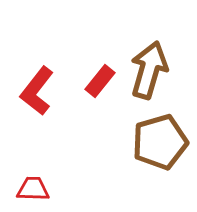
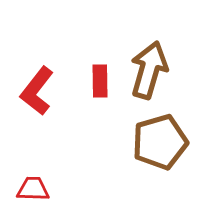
red rectangle: rotated 40 degrees counterclockwise
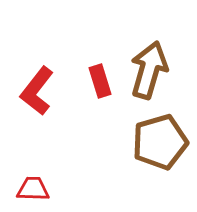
red rectangle: rotated 16 degrees counterclockwise
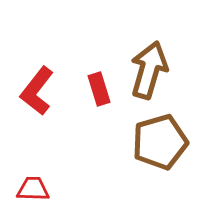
red rectangle: moved 1 px left, 8 px down
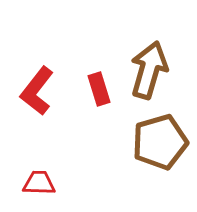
red trapezoid: moved 6 px right, 6 px up
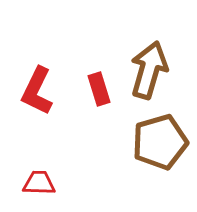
red L-shape: rotated 12 degrees counterclockwise
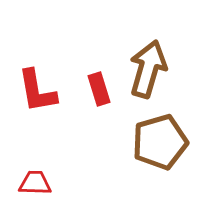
brown arrow: moved 1 px left, 1 px up
red L-shape: rotated 36 degrees counterclockwise
red trapezoid: moved 4 px left
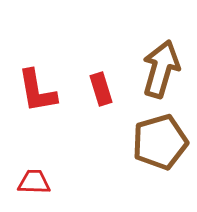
brown arrow: moved 13 px right
red rectangle: moved 2 px right
red trapezoid: moved 1 px left, 1 px up
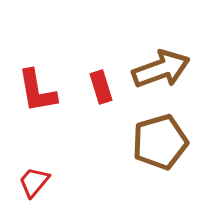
brown arrow: rotated 54 degrees clockwise
red rectangle: moved 2 px up
red trapezoid: rotated 52 degrees counterclockwise
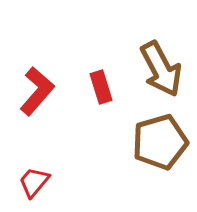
brown arrow: rotated 82 degrees clockwise
red L-shape: rotated 129 degrees counterclockwise
